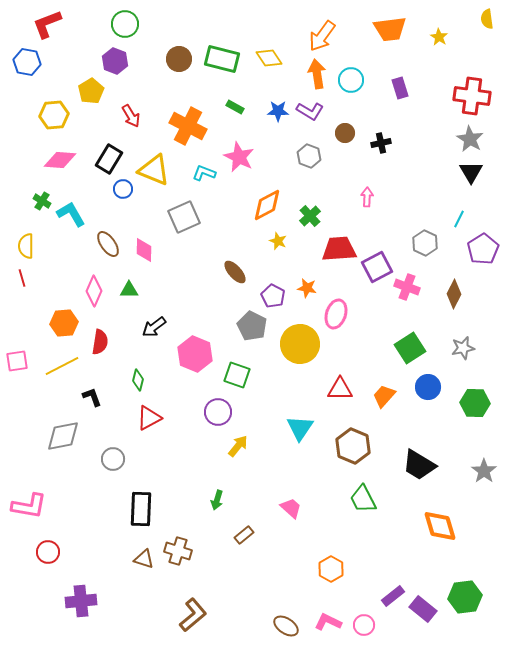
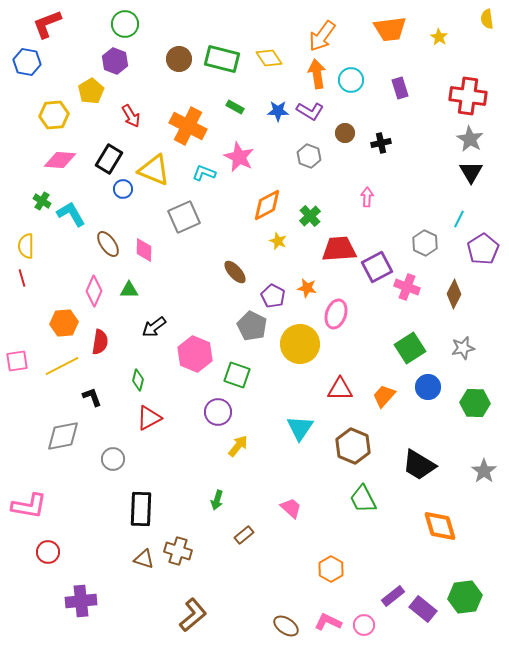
red cross at (472, 96): moved 4 px left
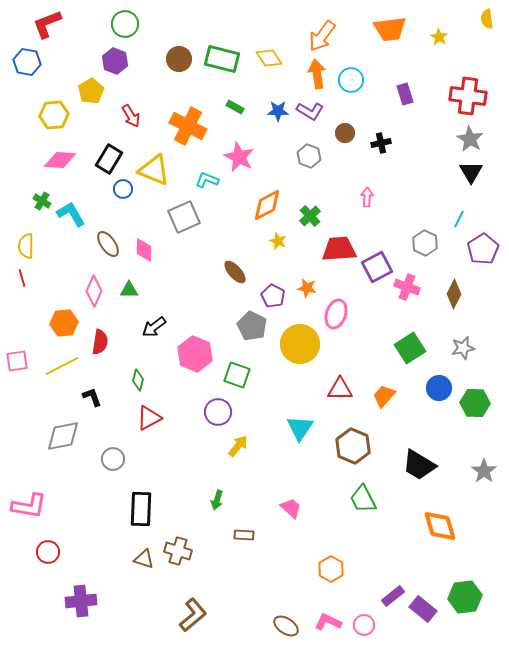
purple rectangle at (400, 88): moved 5 px right, 6 px down
cyan L-shape at (204, 173): moved 3 px right, 7 px down
blue circle at (428, 387): moved 11 px right, 1 px down
brown rectangle at (244, 535): rotated 42 degrees clockwise
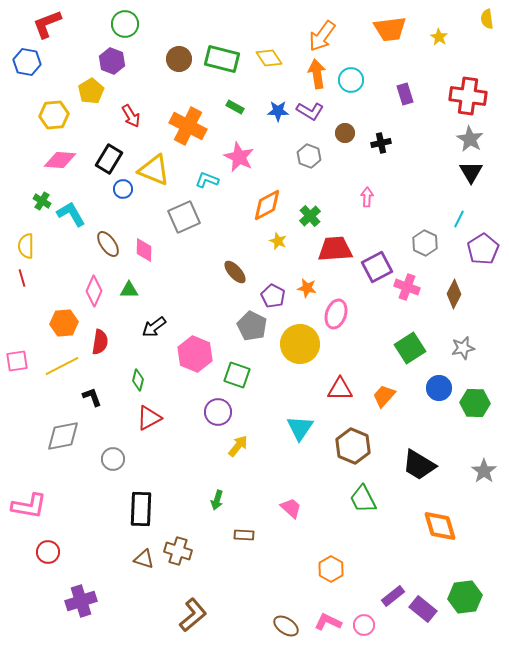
purple hexagon at (115, 61): moved 3 px left
red trapezoid at (339, 249): moved 4 px left
purple cross at (81, 601): rotated 12 degrees counterclockwise
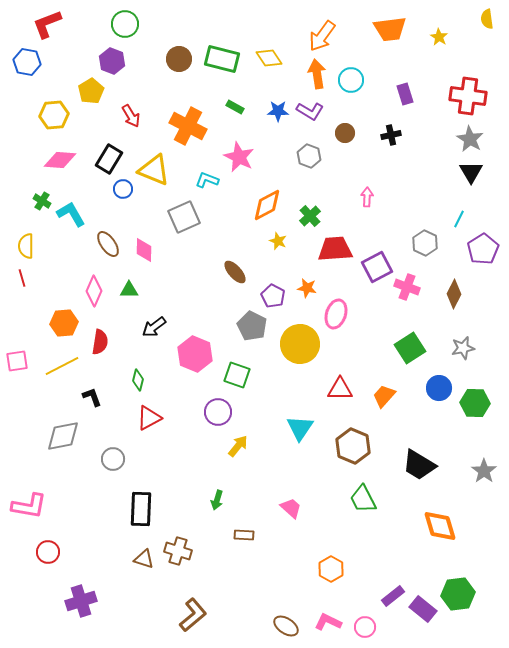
black cross at (381, 143): moved 10 px right, 8 px up
green hexagon at (465, 597): moved 7 px left, 3 px up
pink circle at (364, 625): moved 1 px right, 2 px down
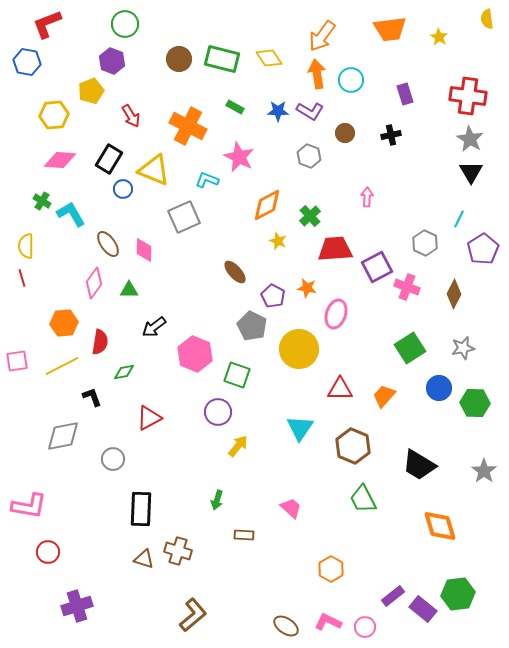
yellow pentagon at (91, 91): rotated 10 degrees clockwise
pink diamond at (94, 291): moved 8 px up; rotated 12 degrees clockwise
yellow circle at (300, 344): moved 1 px left, 5 px down
green diamond at (138, 380): moved 14 px left, 8 px up; rotated 65 degrees clockwise
purple cross at (81, 601): moved 4 px left, 5 px down
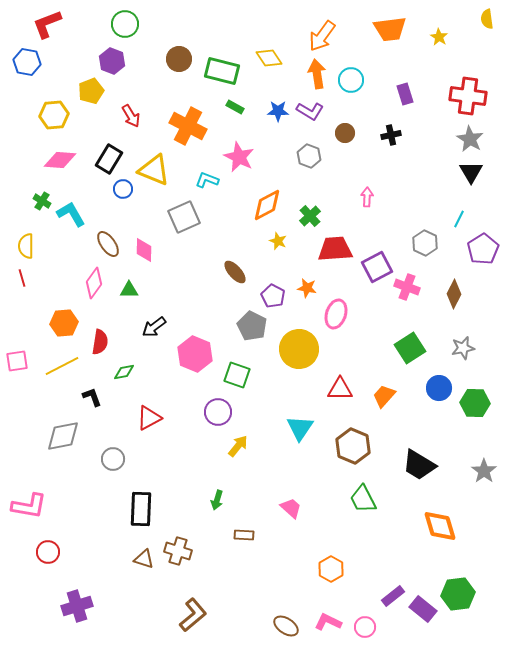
green rectangle at (222, 59): moved 12 px down
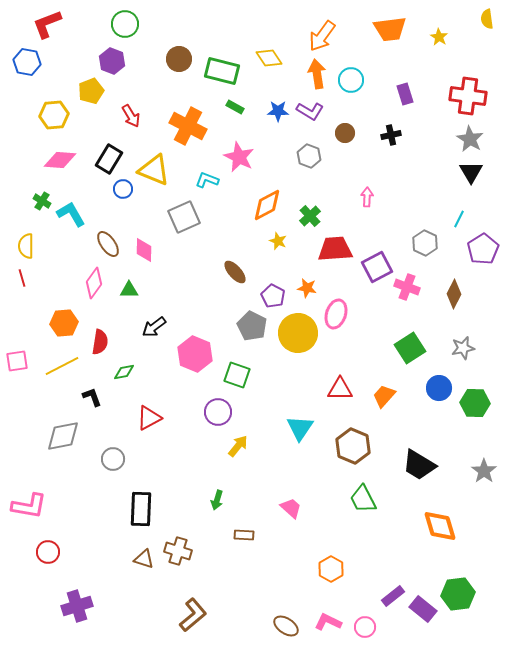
yellow circle at (299, 349): moved 1 px left, 16 px up
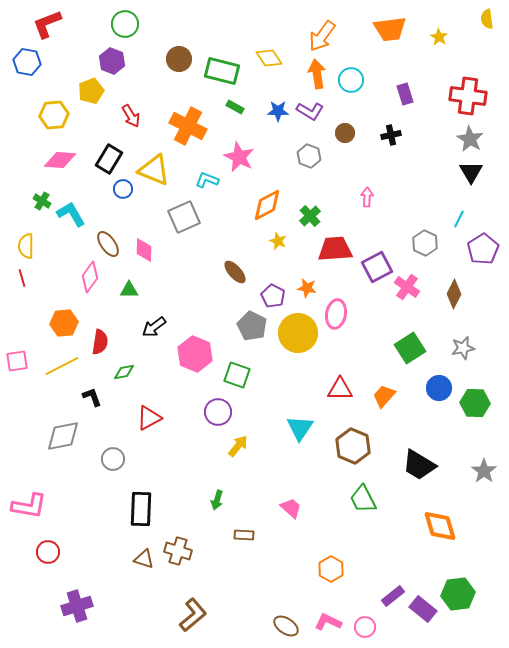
pink diamond at (94, 283): moved 4 px left, 6 px up
pink cross at (407, 287): rotated 15 degrees clockwise
pink ellipse at (336, 314): rotated 8 degrees counterclockwise
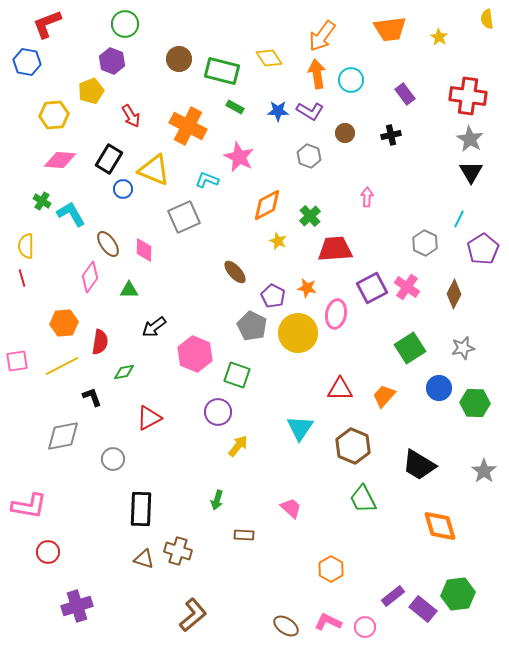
purple rectangle at (405, 94): rotated 20 degrees counterclockwise
purple square at (377, 267): moved 5 px left, 21 px down
